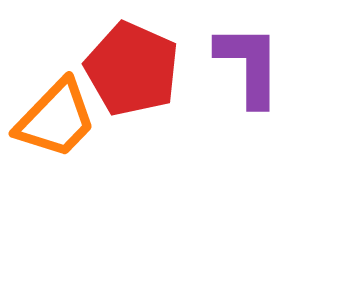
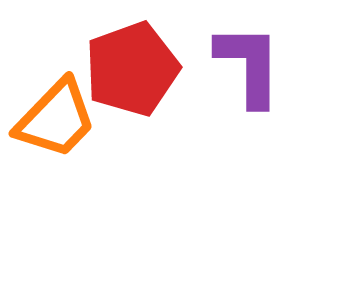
red pentagon: rotated 28 degrees clockwise
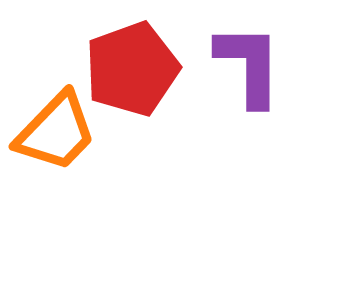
orange trapezoid: moved 13 px down
